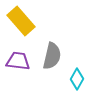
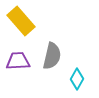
purple trapezoid: rotated 10 degrees counterclockwise
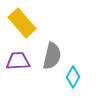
yellow rectangle: moved 1 px right, 2 px down
cyan diamond: moved 4 px left, 2 px up
